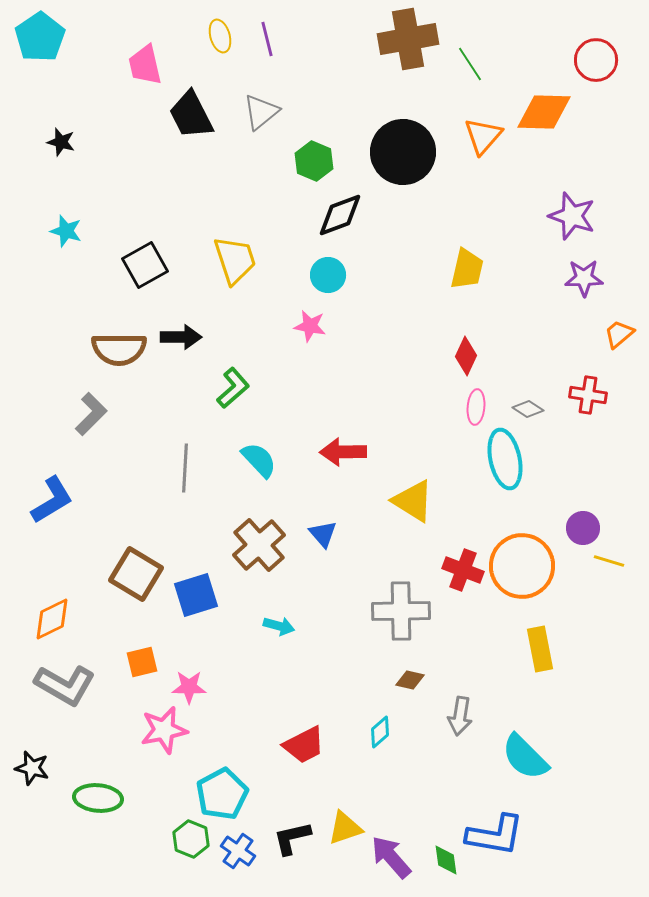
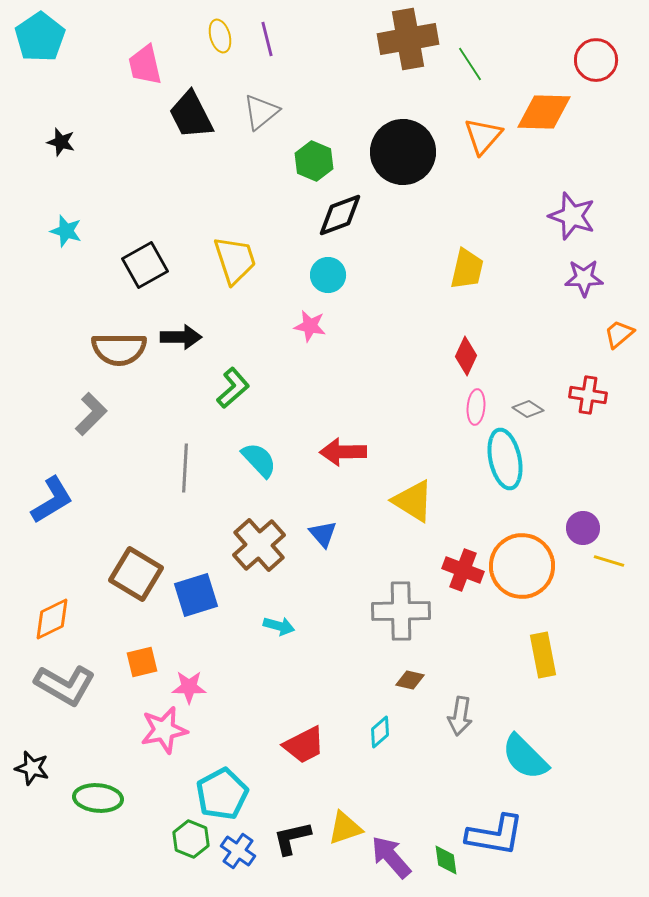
yellow rectangle at (540, 649): moved 3 px right, 6 px down
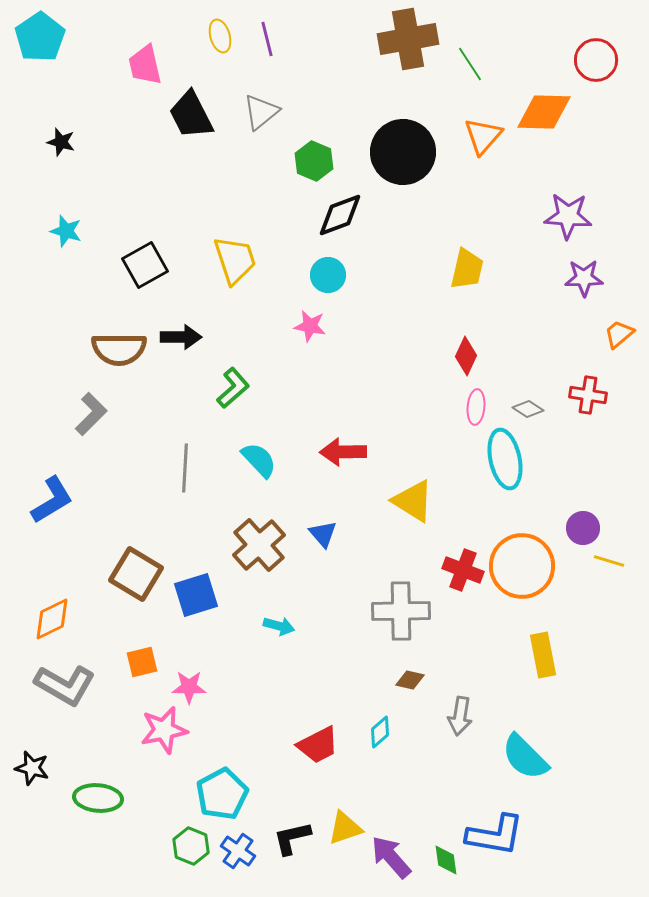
purple star at (572, 216): moved 4 px left; rotated 15 degrees counterclockwise
red trapezoid at (304, 745): moved 14 px right
green hexagon at (191, 839): moved 7 px down
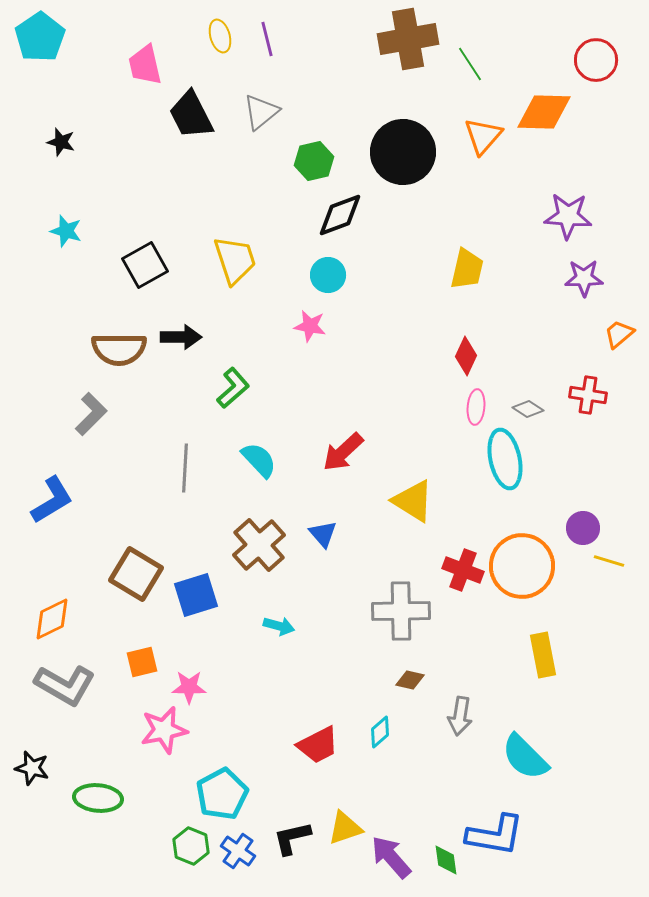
green hexagon at (314, 161): rotated 24 degrees clockwise
red arrow at (343, 452): rotated 42 degrees counterclockwise
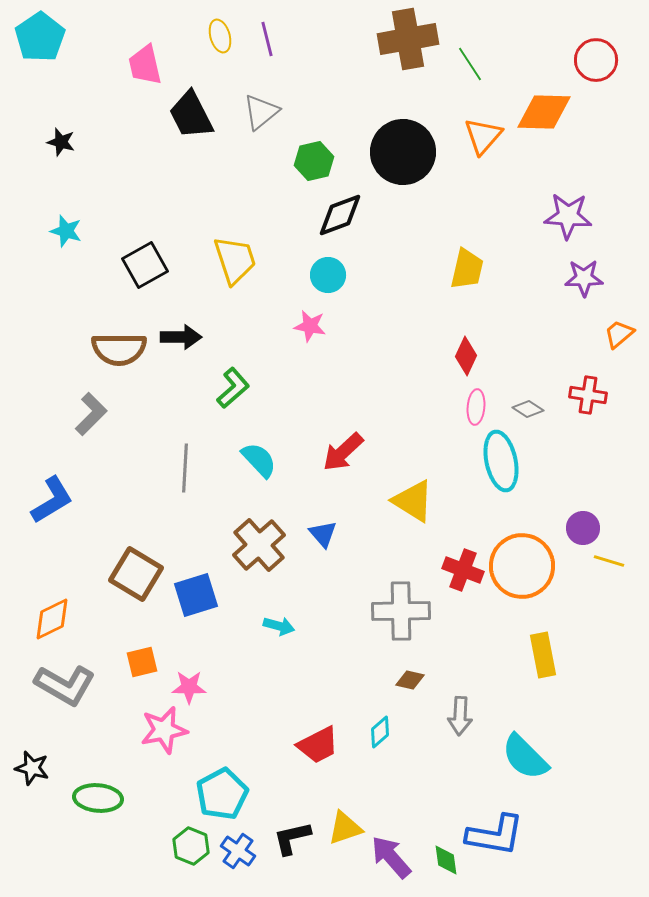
cyan ellipse at (505, 459): moved 4 px left, 2 px down
gray arrow at (460, 716): rotated 6 degrees counterclockwise
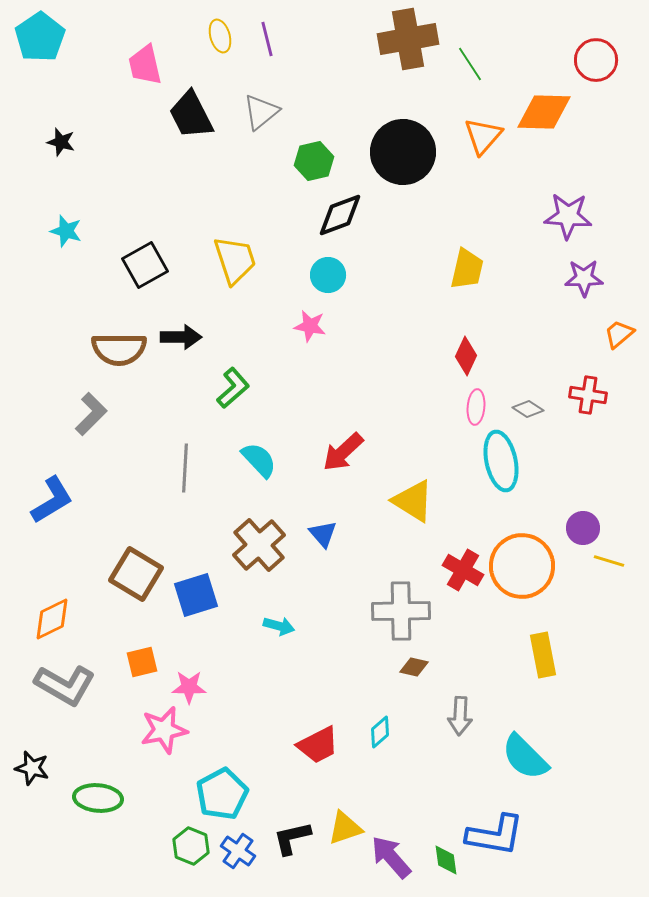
red cross at (463, 570): rotated 9 degrees clockwise
brown diamond at (410, 680): moved 4 px right, 13 px up
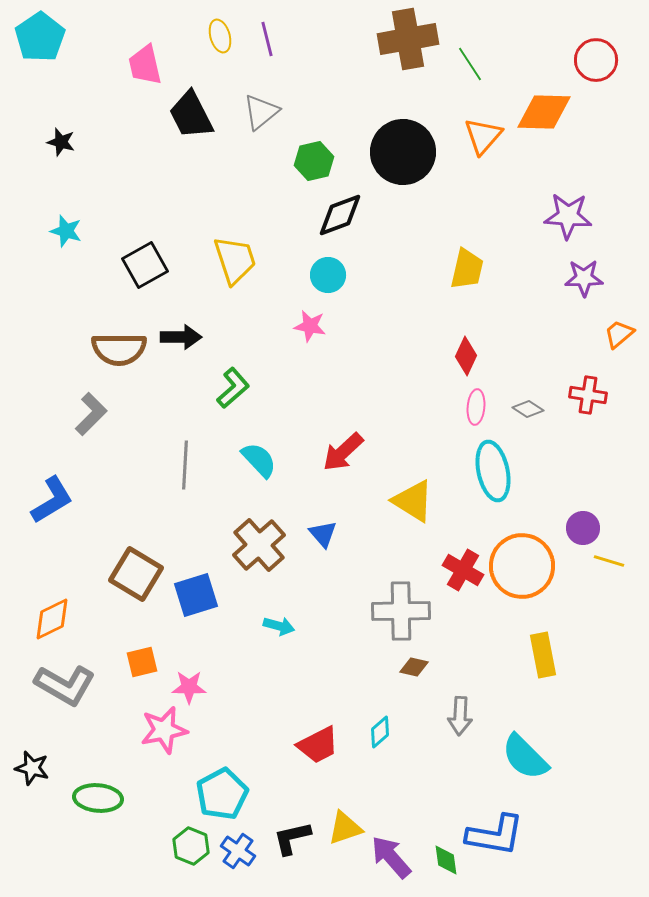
cyan ellipse at (501, 461): moved 8 px left, 10 px down
gray line at (185, 468): moved 3 px up
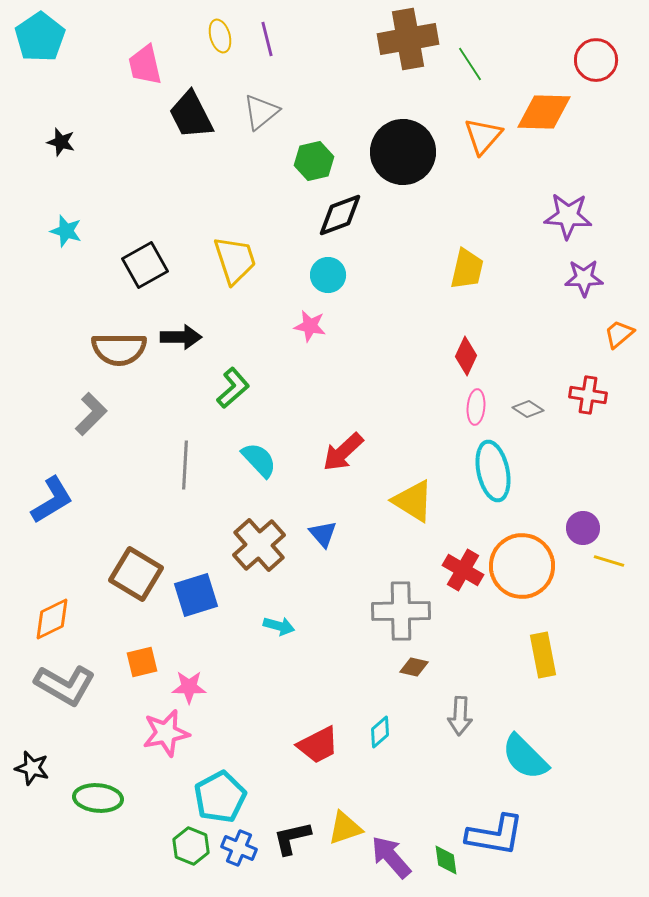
pink star at (164, 730): moved 2 px right, 3 px down
cyan pentagon at (222, 794): moved 2 px left, 3 px down
blue cross at (238, 851): moved 1 px right, 3 px up; rotated 12 degrees counterclockwise
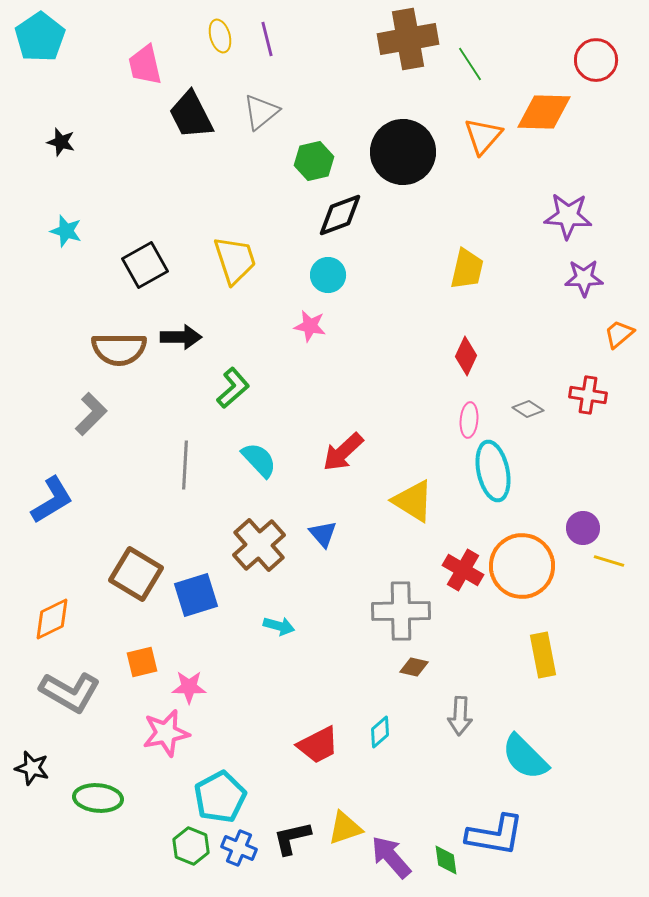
pink ellipse at (476, 407): moved 7 px left, 13 px down
gray L-shape at (65, 685): moved 5 px right, 7 px down
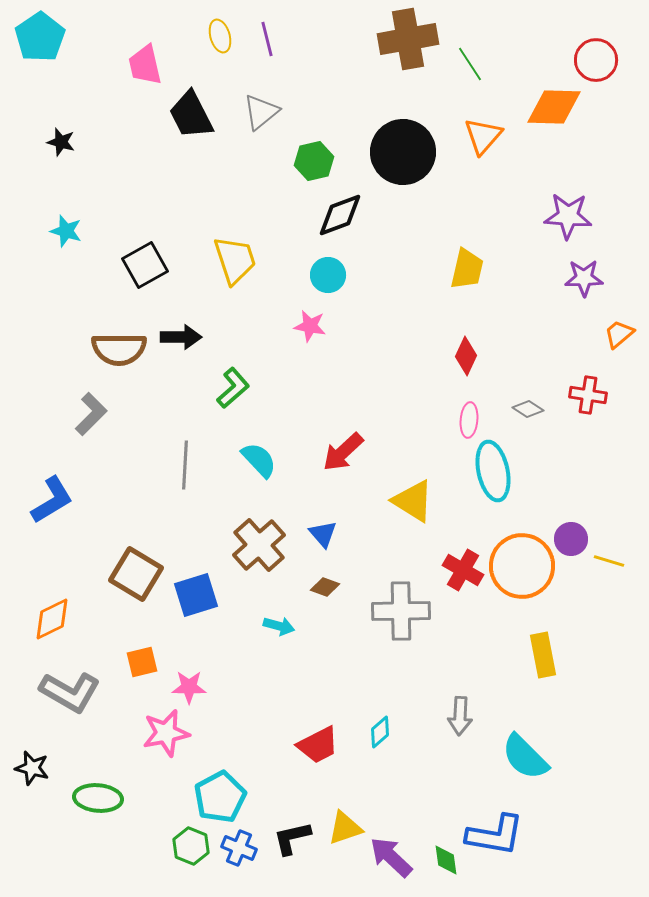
orange diamond at (544, 112): moved 10 px right, 5 px up
purple circle at (583, 528): moved 12 px left, 11 px down
brown diamond at (414, 667): moved 89 px left, 80 px up; rotated 8 degrees clockwise
purple arrow at (391, 857): rotated 6 degrees counterclockwise
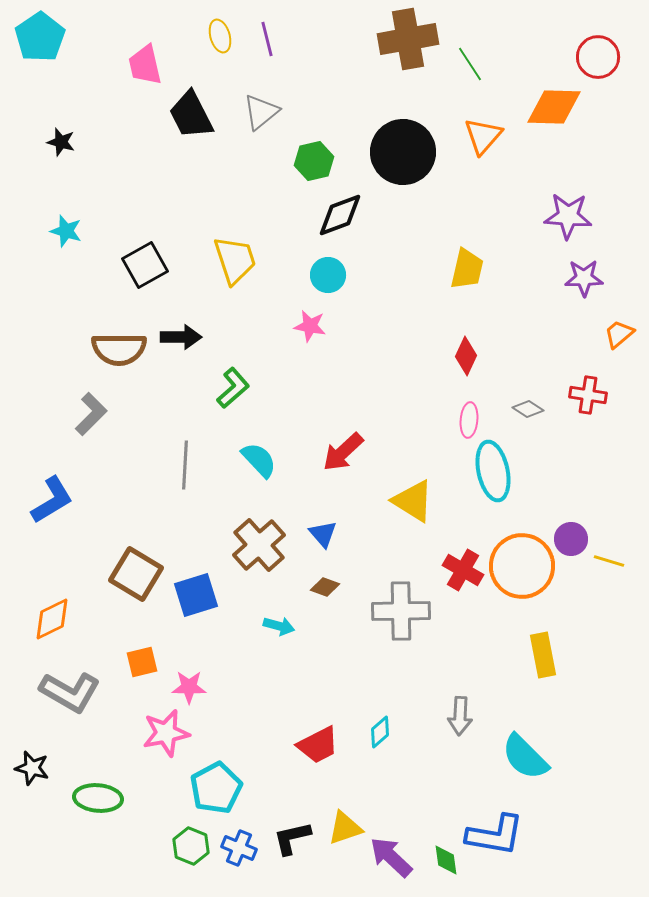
red circle at (596, 60): moved 2 px right, 3 px up
cyan pentagon at (220, 797): moved 4 px left, 9 px up
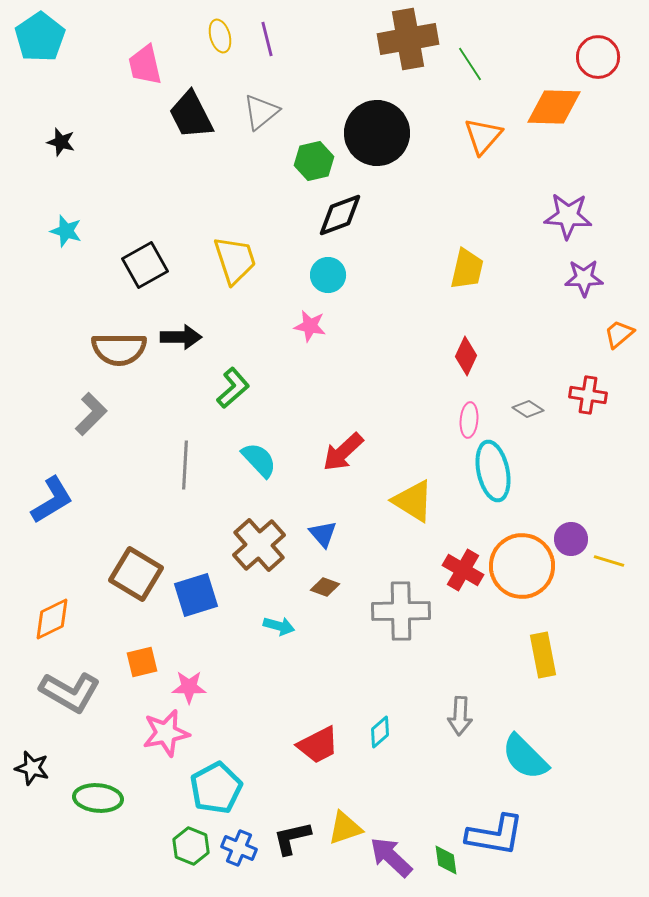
black circle at (403, 152): moved 26 px left, 19 px up
